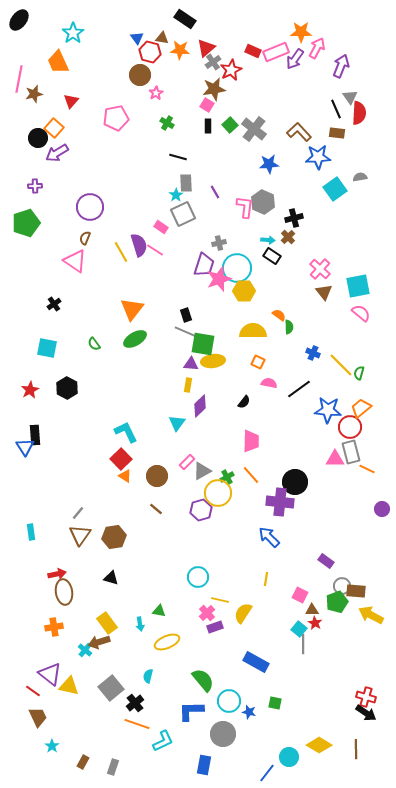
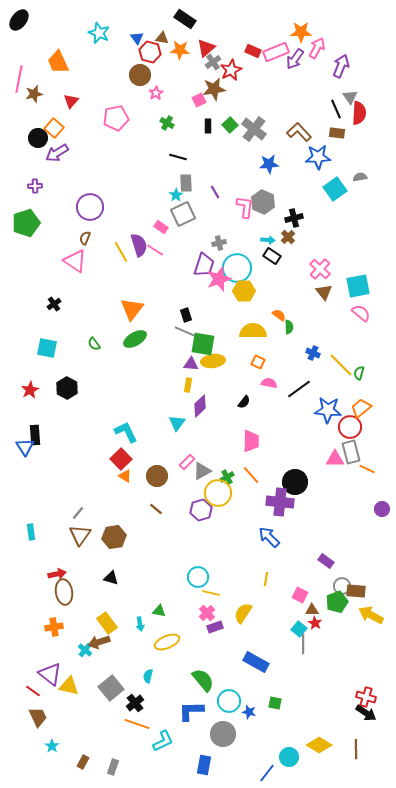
cyan star at (73, 33): moved 26 px right; rotated 15 degrees counterclockwise
pink square at (207, 105): moved 8 px left, 5 px up; rotated 32 degrees clockwise
yellow line at (220, 600): moved 9 px left, 7 px up
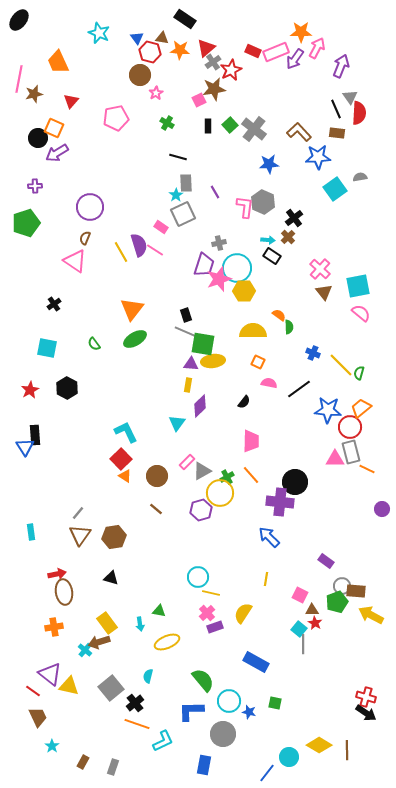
orange square at (54, 128): rotated 18 degrees counterclockwise
black cross at (294, 218): rotated 24 degrees counterclockwise
yellow circle at (218, 493): moved 2 px right
brown line at (356, 749): moved 9 px left, 1 px down
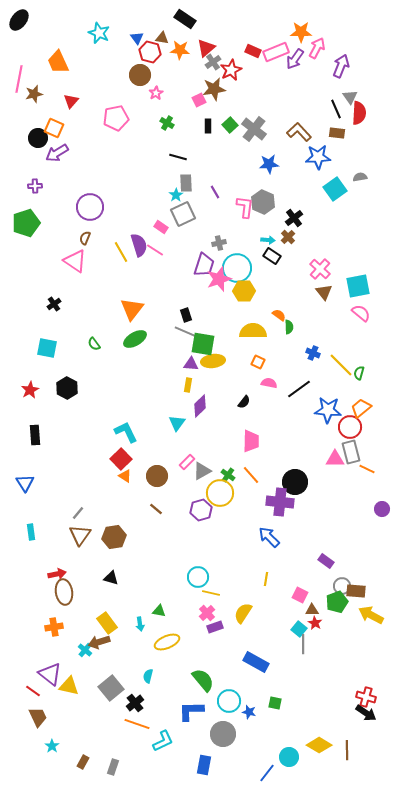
blue triangle at (25, 447): moved 36 px down
green cross at (227, 477): moved 1 px right, 2 px up; rotated 24 degrees counterclockwise
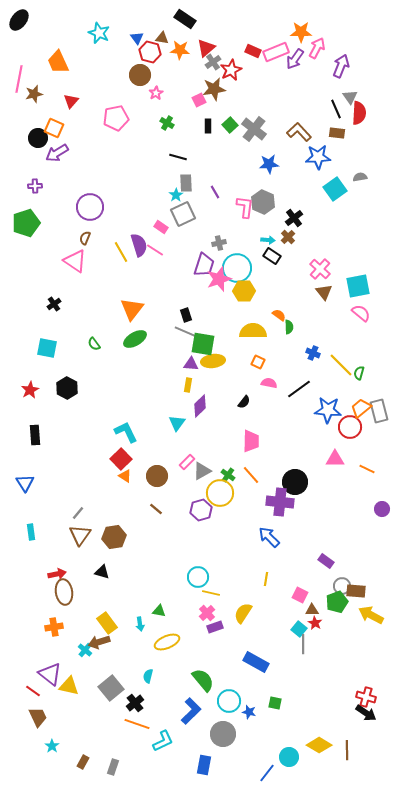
gray rectangle at (351, 452): moved 28 px right, 41 px up
black triangle at (111, 578): moved 9 px left, 6 px up
blue L-shape at (191, 711): rotated 136 degrees clockwise
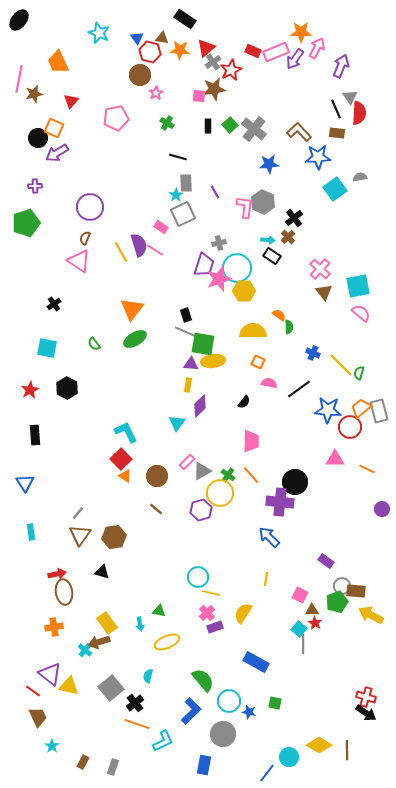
pink square at (199, 100): moved 4 px up; rotated 32 degrees clockwise
pink triangle at (75, 261): moved 4 px right
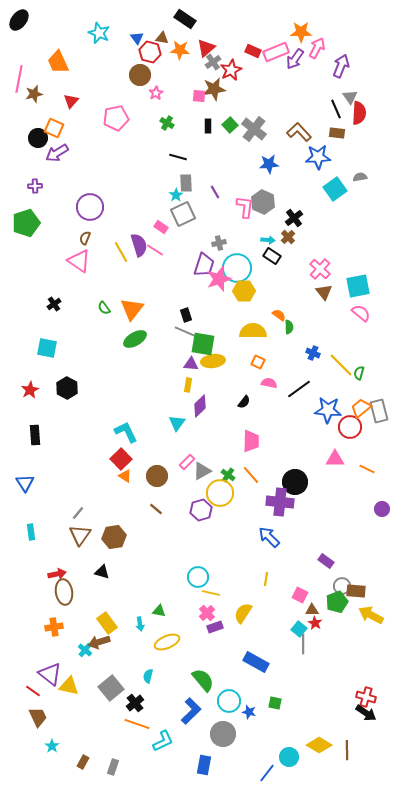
green semicircle at (94, 344): moved 10 px right, 36 px up
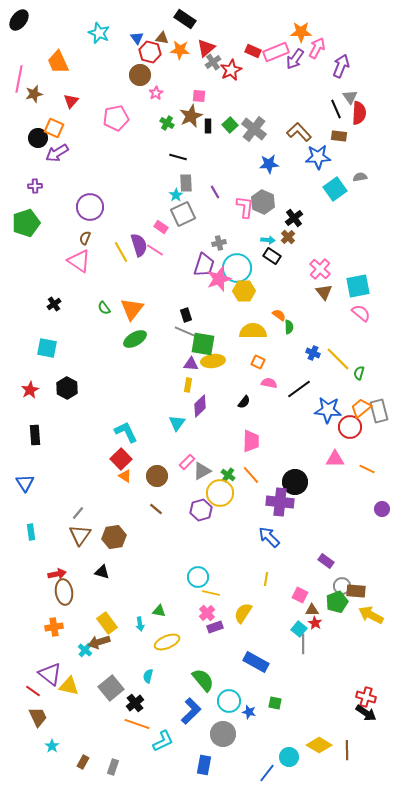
brown star at (214, 89): moved 23 px left, 27 px down; rotated 15 degrees counterclockwise
brown rectangle at (337, 133): moved 2 px right, 3 px down
yellow line at (341, 365): moved 3 px left, 6 px up
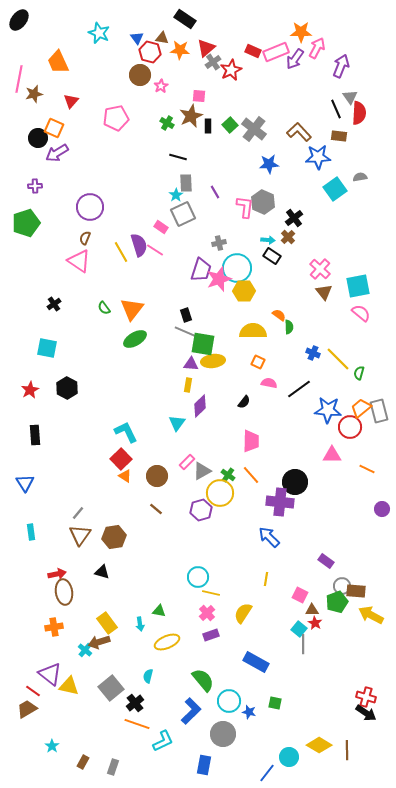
pink star at (156, 93): moved 5 px right, 7 px up
purple trapezoid at (204, 265): moved 3 px left, 5 px down
pink triangle at (335, 459): moved 3 px left, 4 px up
purple rectangle at (215, 627): moved 4 px left, 8 px down
brown trapezoid at (38, 717): moved 11 px left, 8 px up; rotated 95 degrees counterclockwise
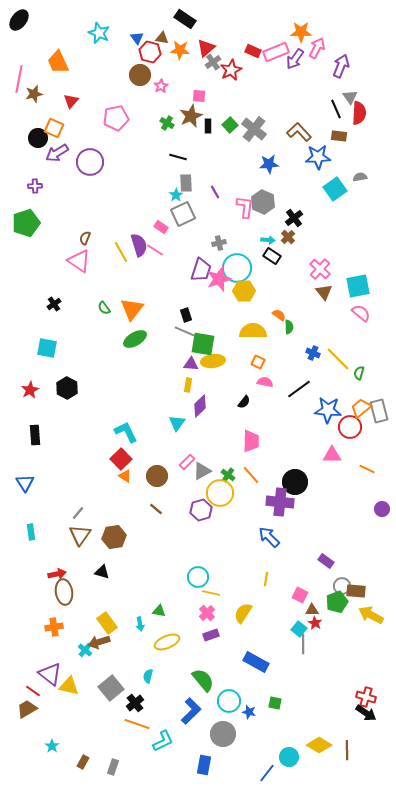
purple circle at (90, 207): moved 45 px up
pink semicircle at (269, 383): moved 4 px left, 1 px up
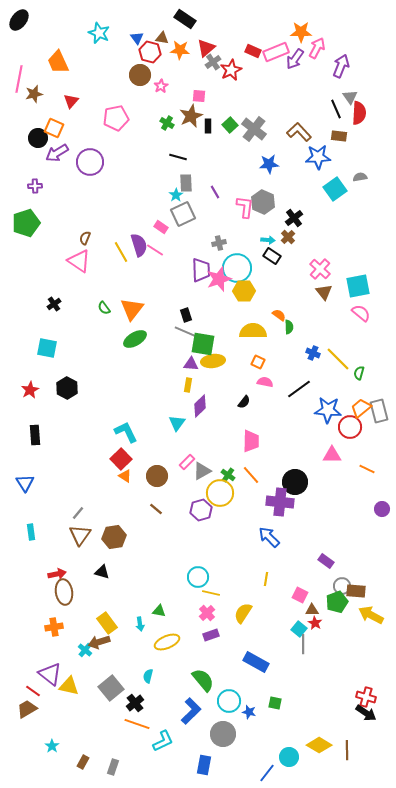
purple trapezoid at (201, 270): rotated 20 degrees counterclockwise
